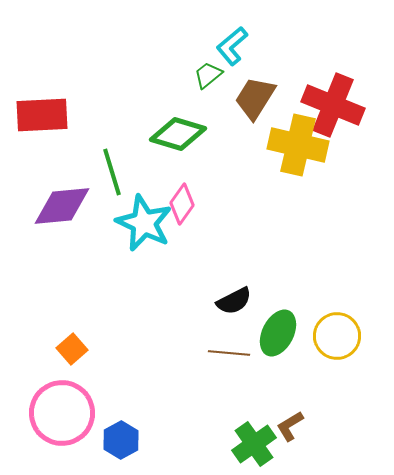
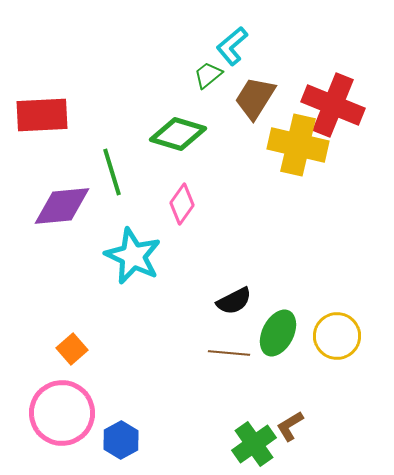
cyan star: moved 11 px left, 33 px down
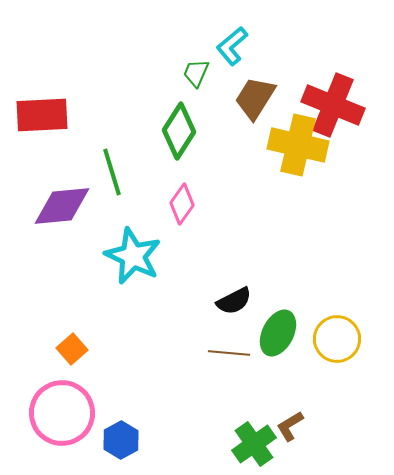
green trapezoid: moved 12 px left, 2 px up; rotated 28 degrees counterclockwise
green diamond: moved 1 px right, 3 px up; rotated 74 degrees counterclockwise
yellow circle: moved 3 px down
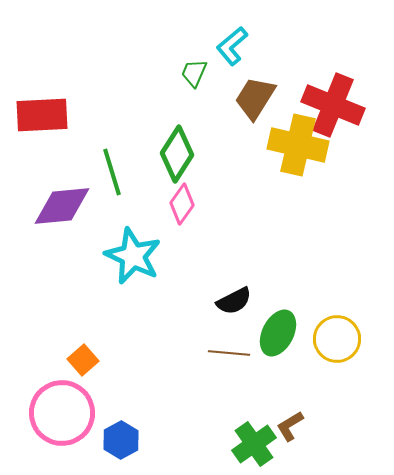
green trapezoid: moved 2 px left
green diamond: moved 2 px left, 23 px down
orange square: moved 11 px right, 11 px down
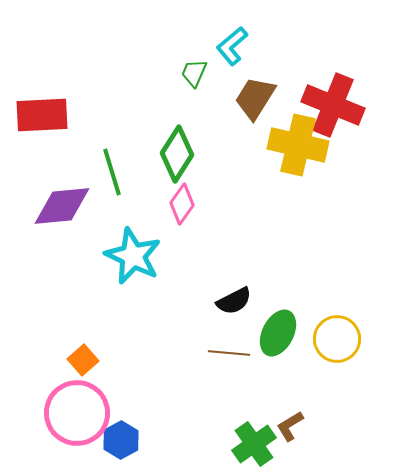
pink circle: moved 15 px right
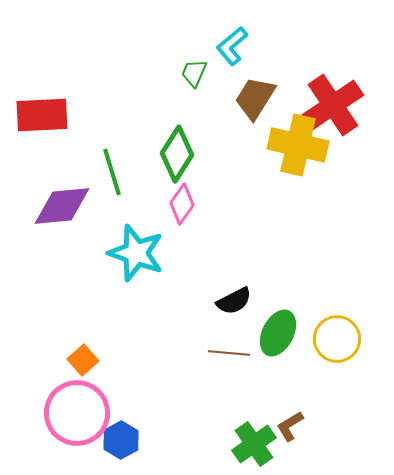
red cross: rotated 34 degrees clockwise
cyan star: moved 3 px right, 3 px up; rotated 6 degrees counterclockwise
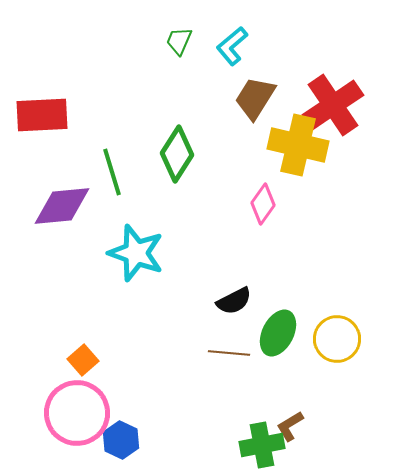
green trapezoid: moved 15 px left, 32 px up
pink diamond: moved 81 px right
blue hexagon: rotated 6 degrees counterclockwise
green cross: moved 8 px right, 1 px down; rotated 24 degrees clockwise
